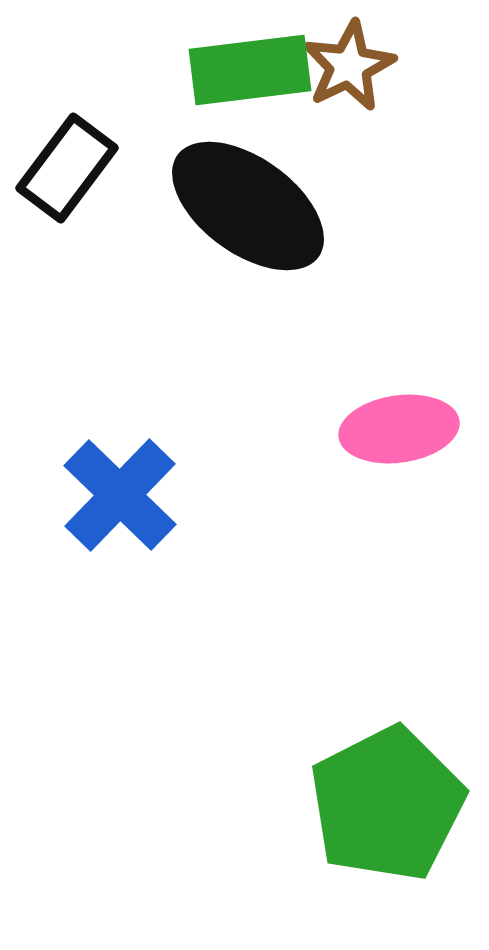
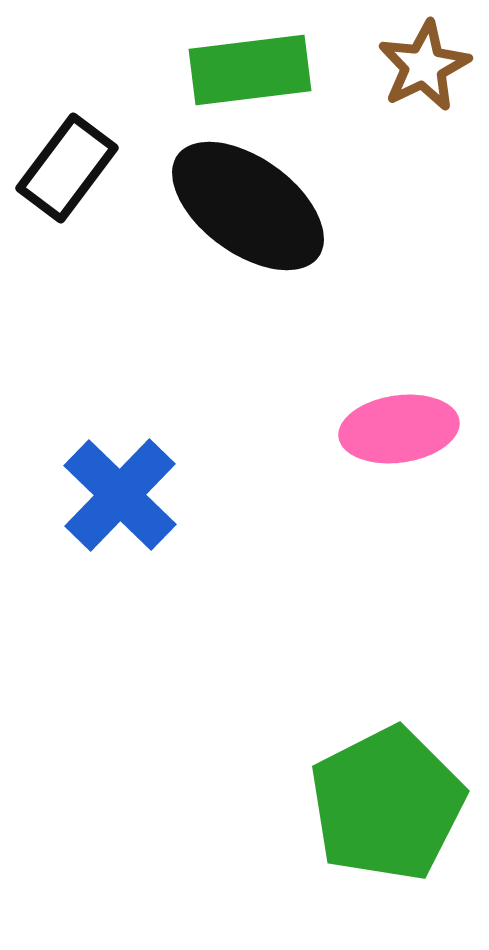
brown star: moved 75 px right
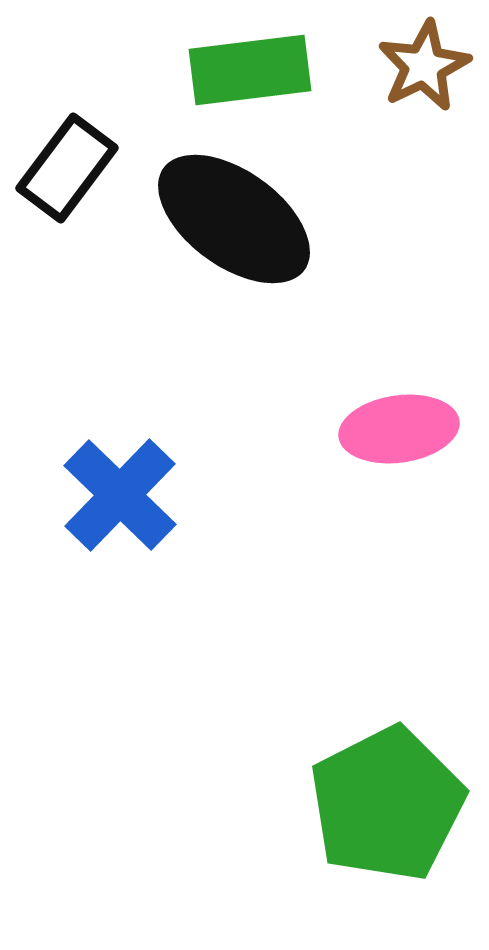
black ellipse: moved 14 px left, 13 px down
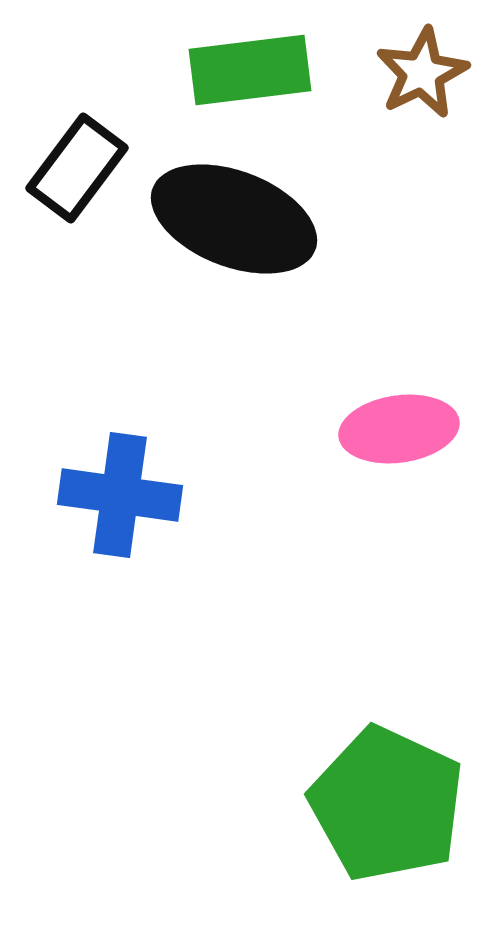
brown star: moved 2 px left, 7 px down
black rectangle: moved 10 px right
black ellipse: rotated 15 degrees counterclockwise
blue cross: rotated 36 degrees counterclockwise
green pentagon: rotated 20 degrees counterclockwise
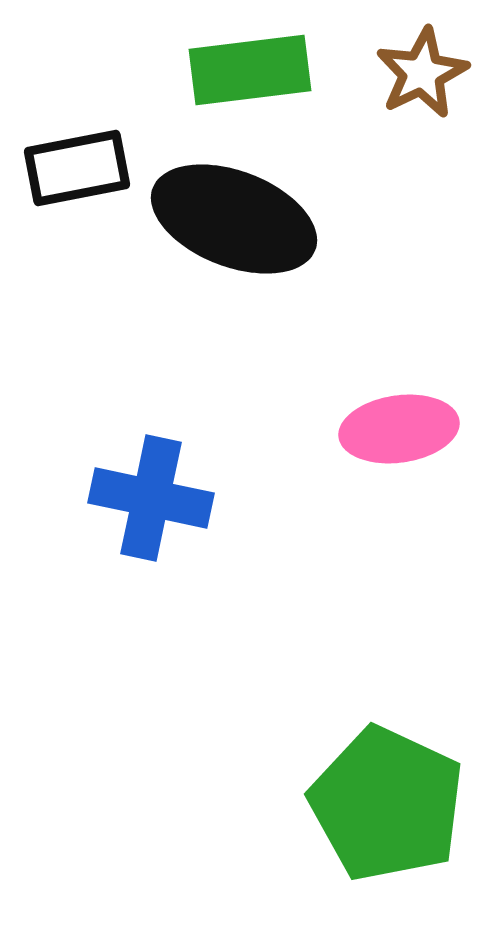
black rectangle: rotated 42 degrees clockwise
blue cross: moved 31 px right, 3 px down; rotated 4 degrees clockwise
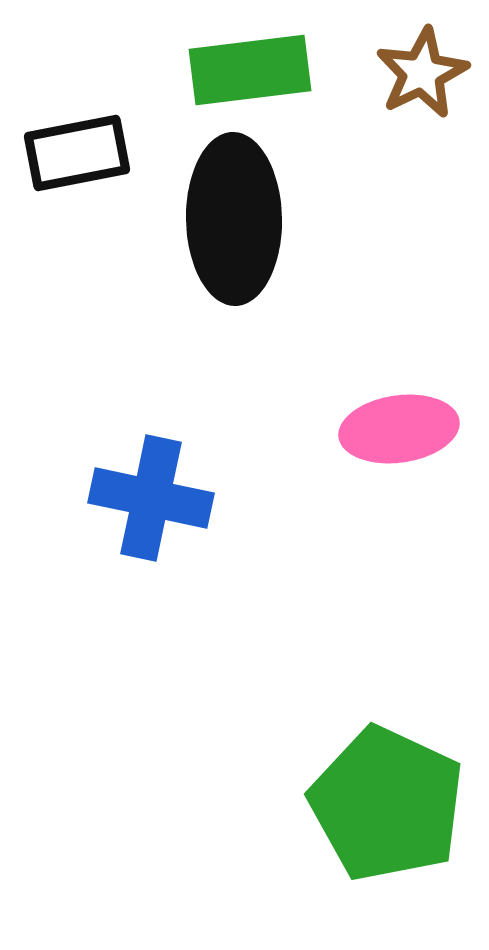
black rectangle: moved 15 px up
black ellipse: rotated 68 degrees clockwise
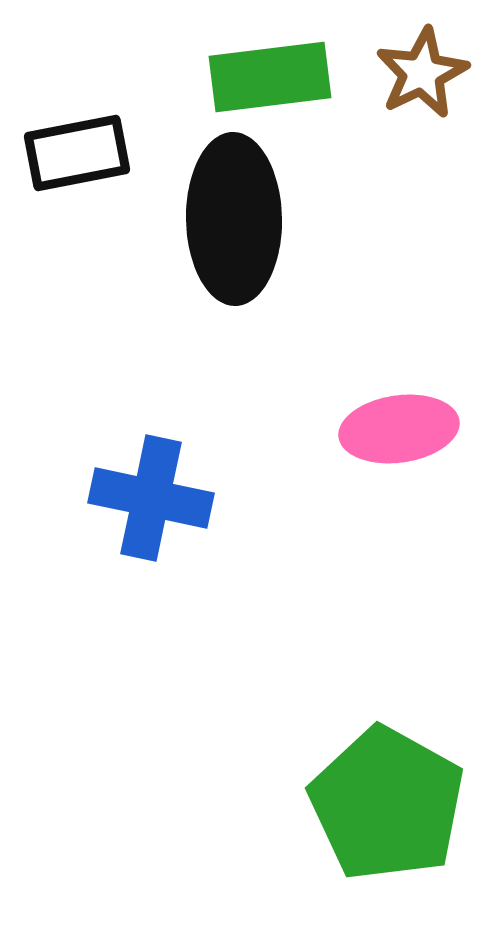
green rectangle: moved 20 px right, 7 px down
green pentagon: rotated 4 degrees clockwise
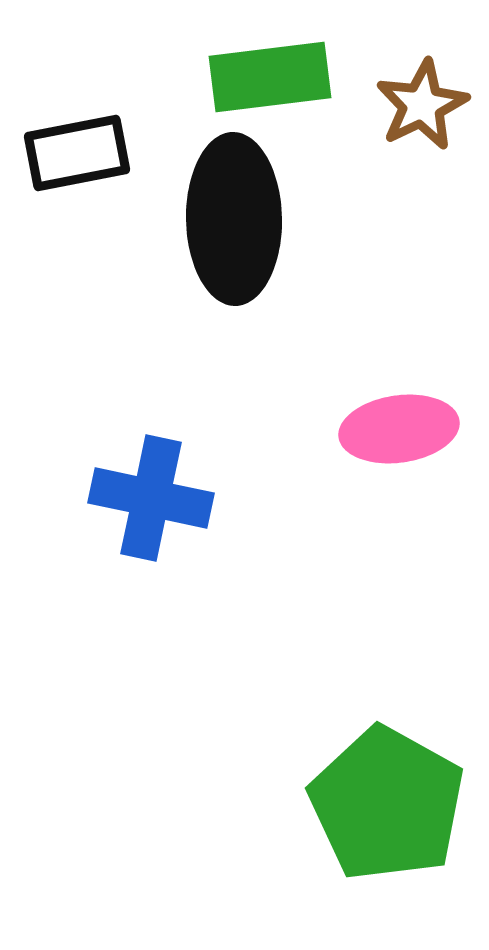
brown star: moved 32 px down
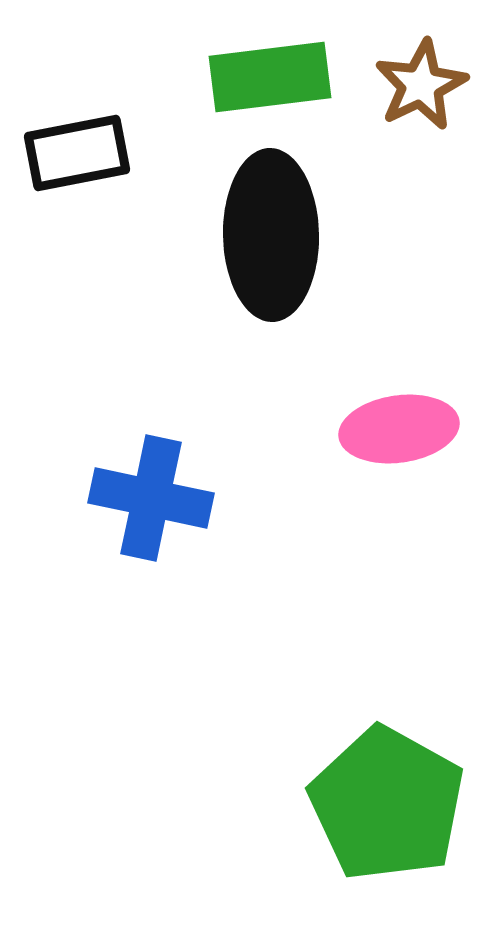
brown star: moved 1 px left, 20 px up
black ellipse: moved 37 px right, 16 px down
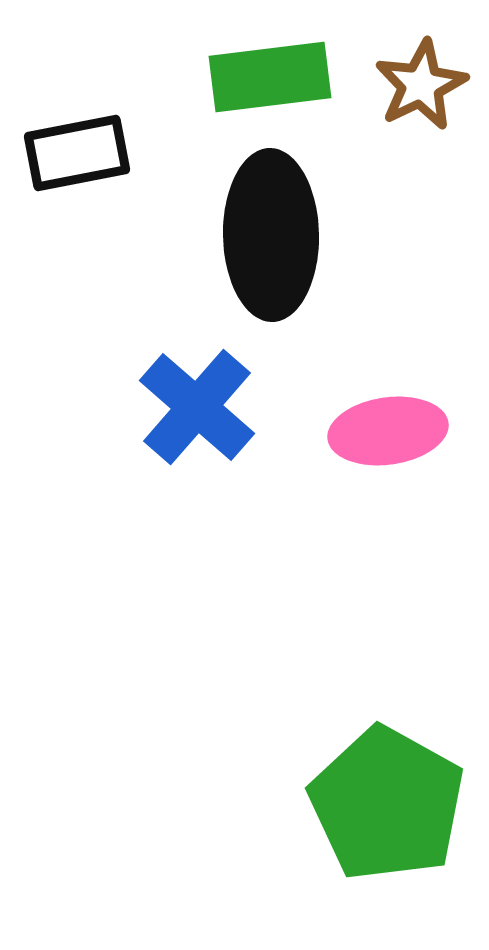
pink ellipse: moved 11 px left, 2 px down
blue cross: moved 46 px right, 91 px up; rotated 29 degrees clockwise
